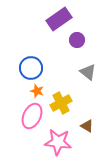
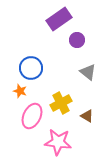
orange star: moved 17 px left
brown triangle: moved 10 px up
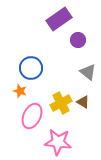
purple circle: moved 1 px right
brown triangle: moved 4 px left, 14 px up
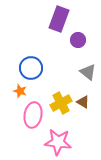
purple rectangle: rotated 35 degrees counterclockwise
pink ellipse: moved 1 px right, 1 px up; rotated 15 degrees counterclockwise
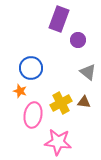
brown triangle: moved 1 px right; rotated 24 degrees counterclockwise
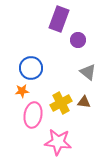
orange star: moved 2 px right; rotated 24 degrees counterclockwise
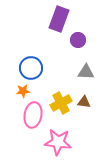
gray triangle: moved 2 px left; rotated 36 degrees counterclockwise
orange star: moved 1 px right
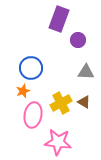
orange star: rotated 16 degrees counterclockwise
brown triangle: rotated 24 degrees clockwise
